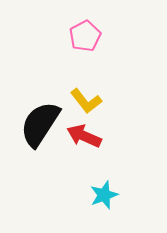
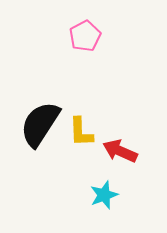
yellow L-shape: moved 5 px left, 31 px down; rotated 36 degrees clockwise
red arrow: moved 36 px right, 15 px down
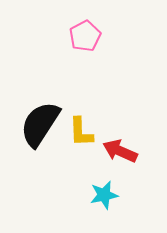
cyan star: rotated 8 degrees clockwise
